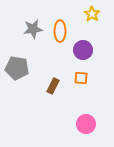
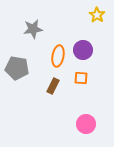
yellow star: moved 5 px right, 1 px down
orange ellipse: moved 2 px left, 25 px down; rotated 10 degrees clockwise
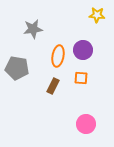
yellow star: rotated 28 degrees counterclockwise
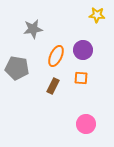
orange ellipse: moved 2 px left; rotated 15 degrees clockwise
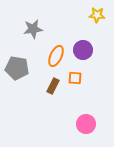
orange square: moved 6 px left
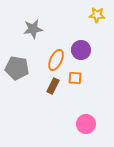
purple circle: moved 2 px left
orange ellipse: moved 4 px down
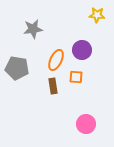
purple circle: moved 1 px right
orange square: moved 1 px right, 1 px up
brown rectangle: rotated 35 degrees counterclockwise
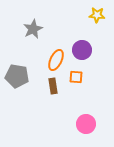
gray star: rotated 18 degrees counterclockwise
gray pentagon: moved 8 px down
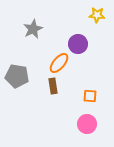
purple circle: moved 4 px left, 6 px up
orange ellipse: moved 3 px right, 3 px down; rotated 15 degrees clockwise
orange square: moved 14 px right, 19 px down
pink circle: moved 1 px right
